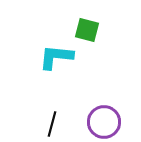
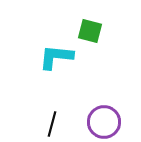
green square: moved 3 px right, 1 px down
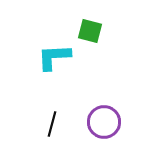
cyan L-shape: moved 2 px left; rotated 9 degrees counterclockwise
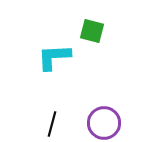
green square: moved 2 px right
purple circle: moved 1 px down
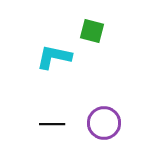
cyan L-shape: rotated 15 degrees clockwise
black line: rotated 75 degrees clockwise
